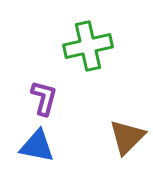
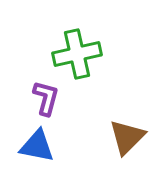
green cross: moved 11 px left, 8 px down
purple L-shape: moved 2 px right
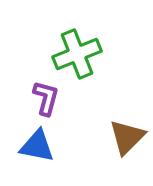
green cross: rotated 9 degrees counterclockwise
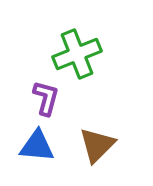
brown triangle: moved 30 px left, 8 px down
blue triangle: rotated 6 degrees counterclockwise
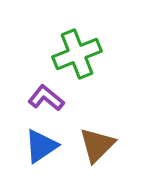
purple L-shape: rotated 66 degrees counterclockwise
blue triangle: moved 4 px right; rotated 39 degrees counterclockwise
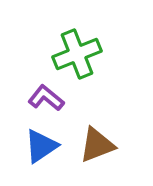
brown triangle: rotated 24 degrees clockwise
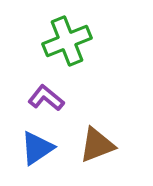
green cross: moved 10 px left, 13 px up
blue triangle: moved 4 px left, 2 px down
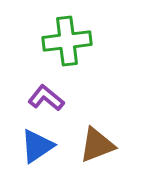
green cross: rotated 15 degrees clockwise
blue triangle: moved 2 px up
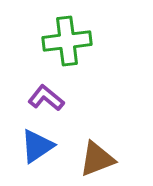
brown triangle: moved 14 px down
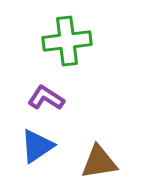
purple L-shape: rotated 6 degrees counterclockwise
brown triangle: moved 2 px right, 3 px down; rotated 12 degrees clockwise
